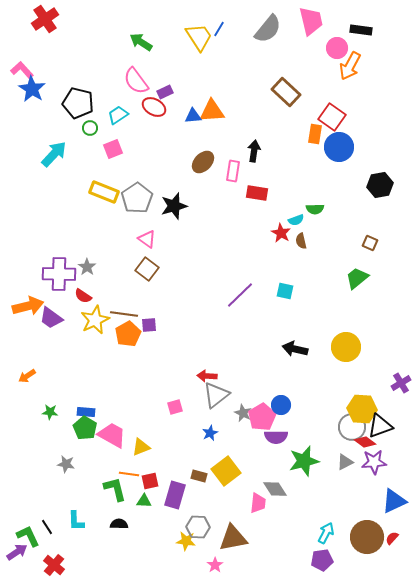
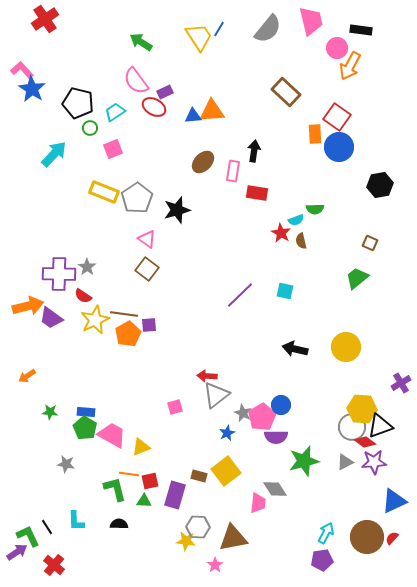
cyan trapezoid at (118, 115): moved 3 px left, 3 px up
red square at (332, 117): moved 5 px right
orange rectangle at (315, 134): rotated 12 degrees counterclockwise
black star at (174, 206): moved 3 px right, 4 px down
blue star at (210, 433): moved 17 px right
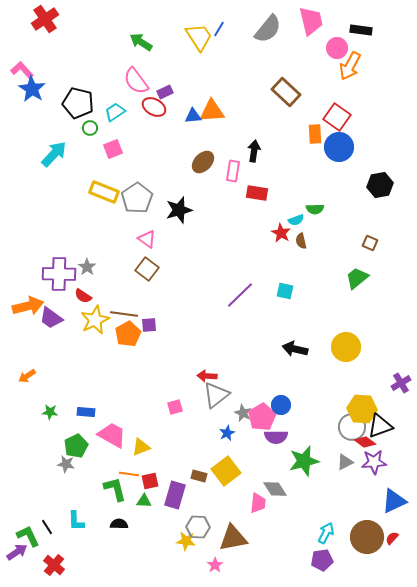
black star at (177, 210): moved 2 px right
green pentagon at (85, 428): moved 9 px left, 18 px down; rotated 15 degrees clockwise
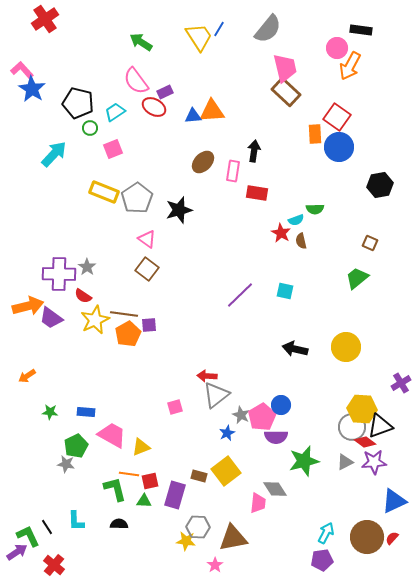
pink trapezoid at (311, 21): moved 26 px left, 47 px down
gray star at (243, 413): moved 2 px left, 2 px down
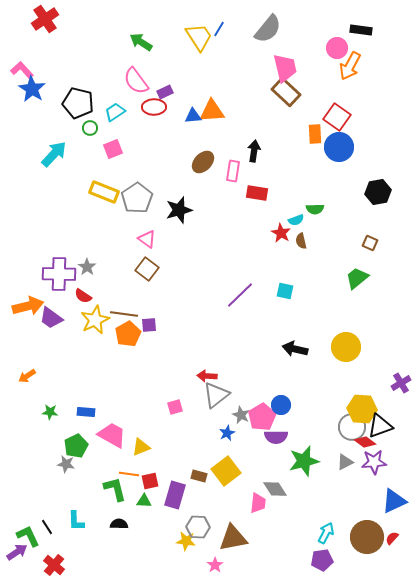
red ellipse at (154, 107): rotated 30 degrees counterclockwise
black hexagon at (380, 185): moved 2 px left, 7 px down
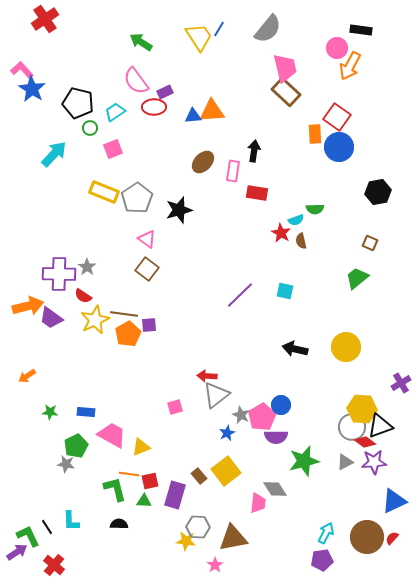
brown rectangle at (199, 476): rotated 35 degrees clockwise
cyan L-shape at (76, 521): moved 5 px left
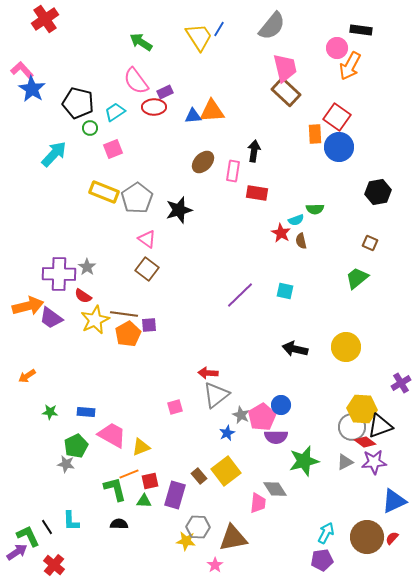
gray semicircle at (268, 29): moved 4 px right, 3 px up
red arrow at (207, 376): moved 1 px right, 3 px up
orange line at (129, 474): rotated 30 degrees counterclockwise
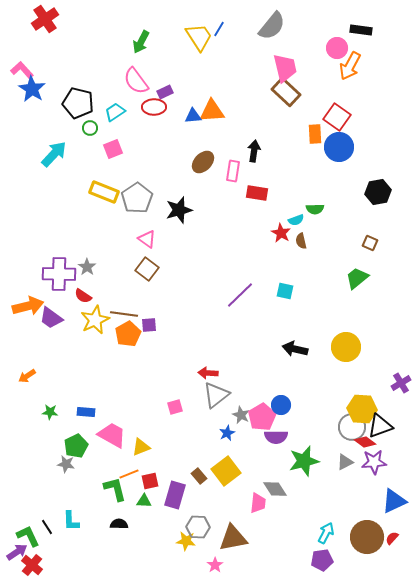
green arrow at (141, 42): rotated 95 degrees counterclockwise
red cross at (54, 565): moved 22 px left
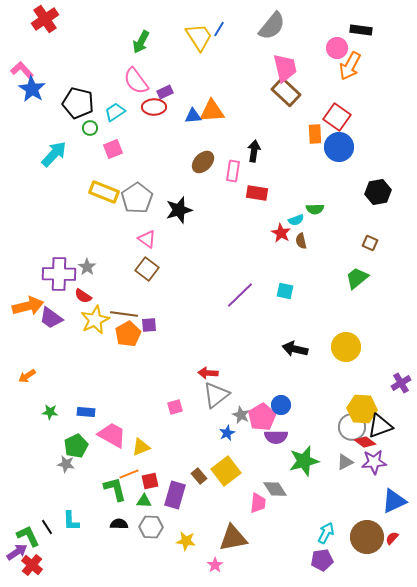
gray hexagon at (198, 527): moved 47 px left
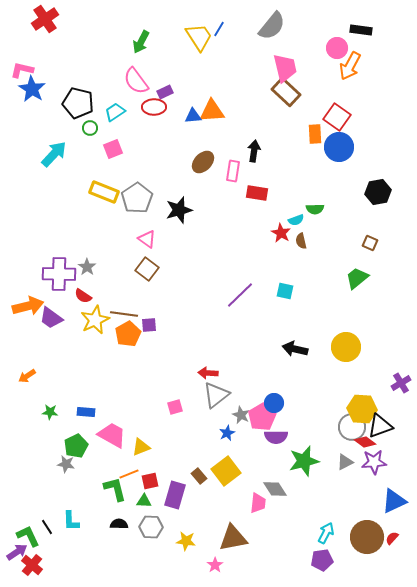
pink L-shape at (22, 70): rotated 35 degrees counterclockwise
blue circle at (281, 405): moved 7 px left, 2 px up
